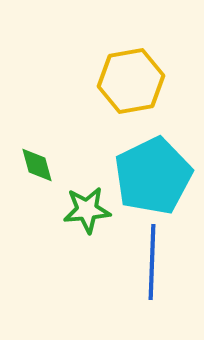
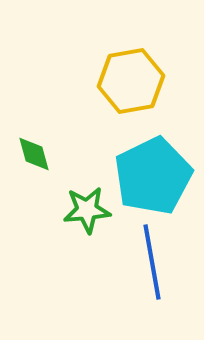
green diamond: moved 3 px left, 11 px up
blue line: rotated 12 degrees counterclockwise
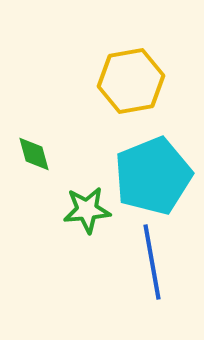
cyan pentagon: rotated 4 degrees clockwise
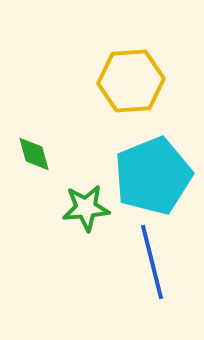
yellow hexagon: rotated 6 degrees clockwise
green star: moved 1 px left, 2 px up
blue line: rotated 4 degrees counterclockwise
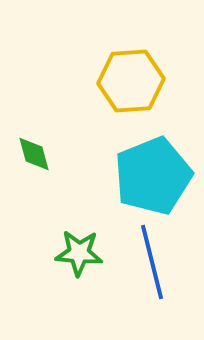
green star: moved 7 px left, 45 px down; rotated 9 degrees clockwise
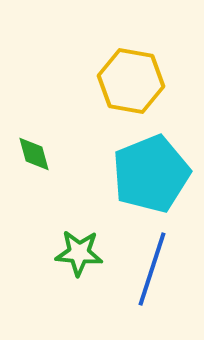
yellow hexagon: rotated 14 degrees clockwise
cyan pentagon: moved 2 px left, 2 px up
blue line: moved 7 px down; rotated 32 degrees clockwise
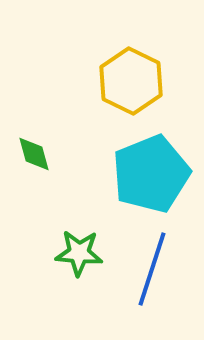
yellow hexagon: rotated 16 degrees clockwise
